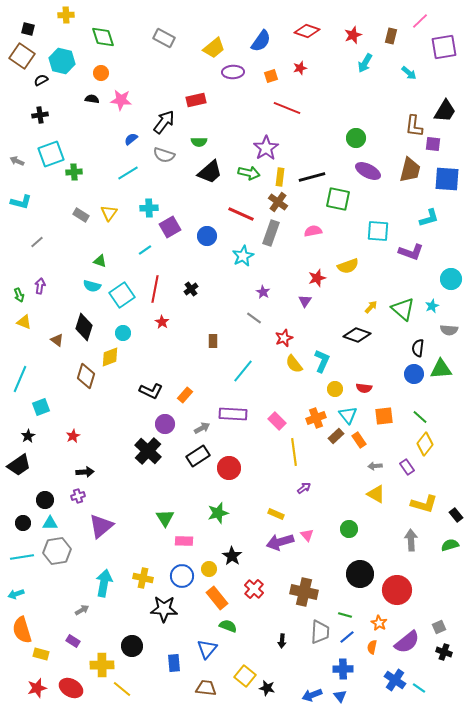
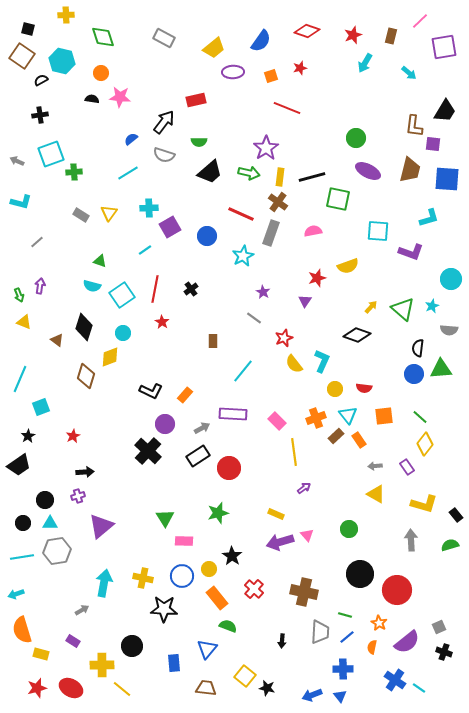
pink star at (121, 100): moved 1 px left, 3 px up
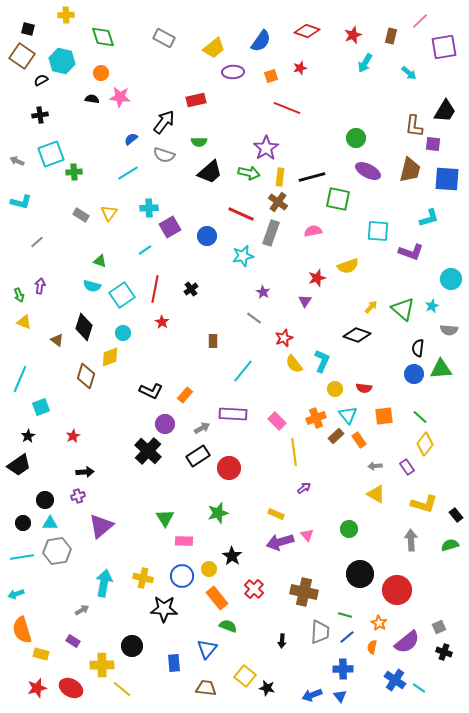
cyan star at (243, 256): rotated 15 degrees clockwise
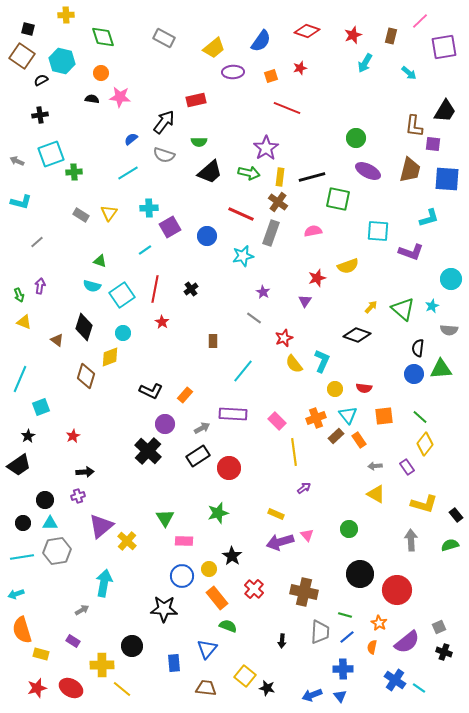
yellow cross at (143, 578): moved 16 px left, 37 px up; rotated 30 degrees clockwise
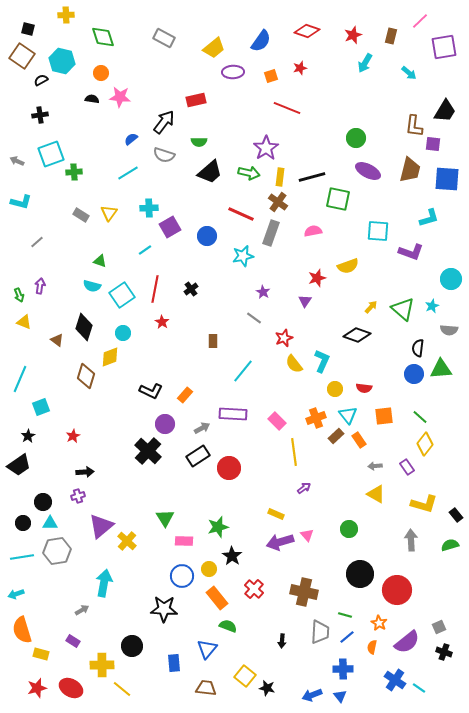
black circle at (45, 500): moved 2 px left, 2 px down
green star at (218, 513): moved 14 px down
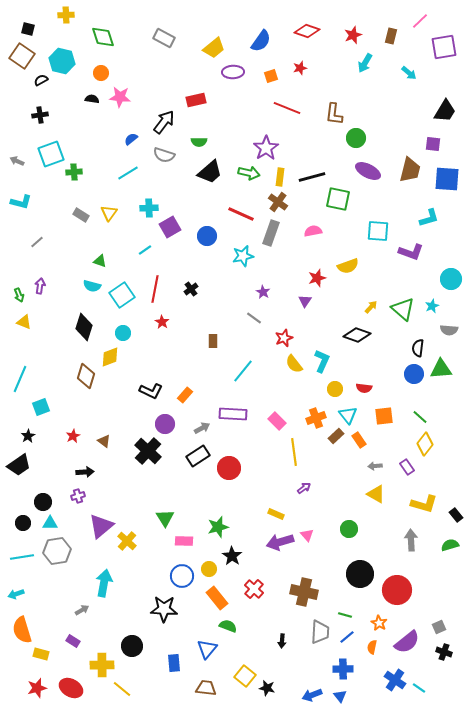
brown L-shape at (414, 126): moved 80 px left, 12 px up
brown triangle at (57, 340): moved 47 px right, 101 px down
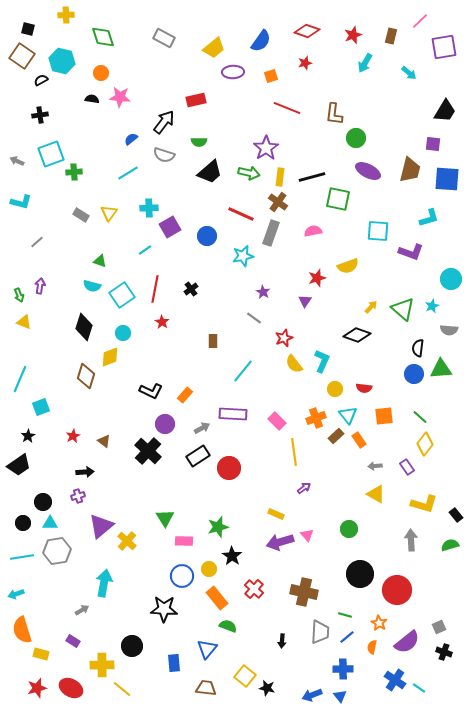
red star at (300, 68): moved 5 px right, 5 px up
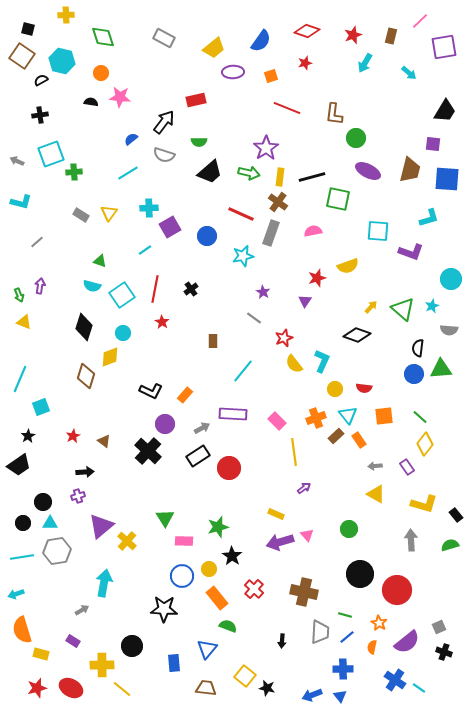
black semicircle at (92, 99): moved 1 px left, 3 px down
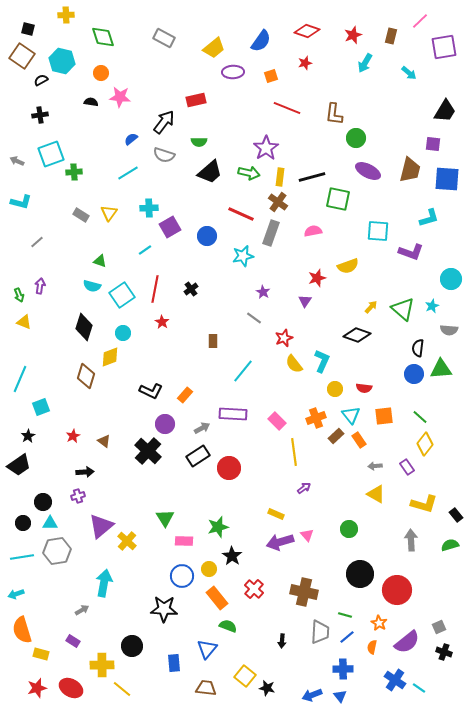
cyan triangle at (348, 415): moved 3 px right
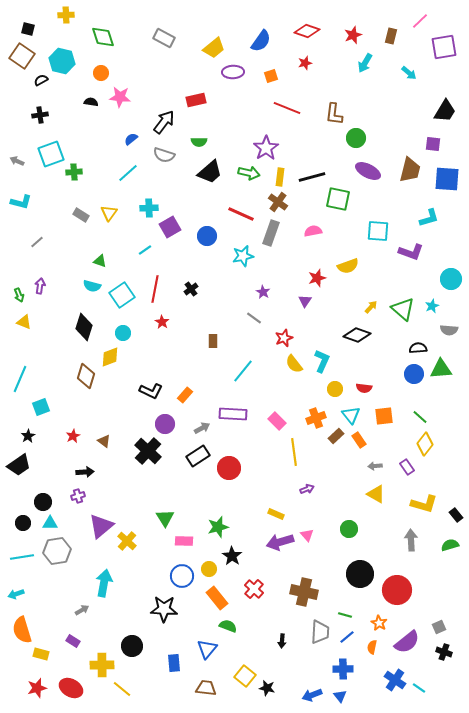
cyan line at (128, 173): rotated 10 degrees counterclockwise
black semicircle at (418, 348): rotated 78 degrees clockwise
purple arrow at (304, 488): moved 3 px right, 1 px down; rotated 16 degrees clockwise
